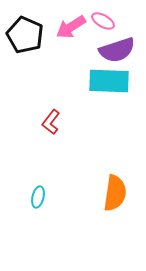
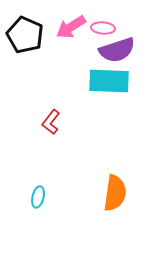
pink ellipse: moved 7 px down; rotated 25 degrees counterclockwise
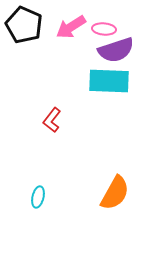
pink ellipse: moved 1 px right, 1 px down
black pentagon: moved 1 px left, 10 px up
purple semicircle: moved 1 px left
red L-shape: moved 1 px right, 2 px up
orange semicircle: rotated 21 degrees clockwise
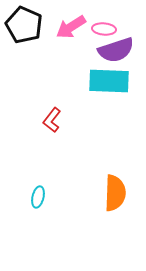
orange semicircle: rotated 27 degrees counterclockwise
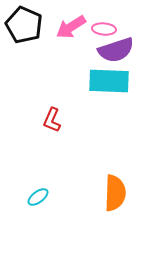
red L-shape: rotated 15 degrees counterclockwise
cyan ellipse: rotated 40 degrees clockwise
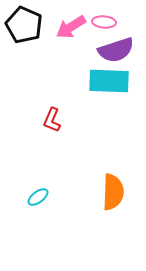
pink ellipse: moved 7 px up
orange semicircle: moved 2 px left, 1 px up
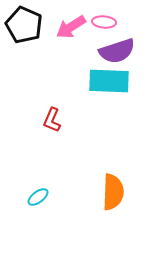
purple semicircle: moved 1 px right, 1 px down
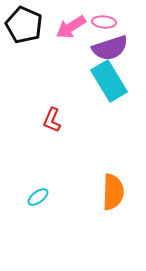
purple semicircle: moved 7 px left, 3 px up
cyan rectangle: rotated 57 degrees clockwise
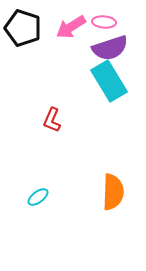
black pentagon: moved 1 px left, 3 px down; rotated 6 degrees counterclockwise
